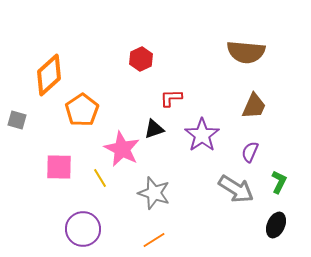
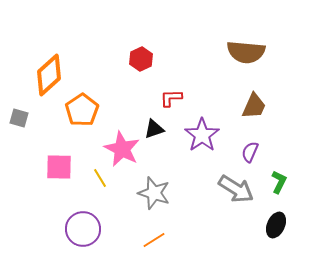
gray square: moved 2 px right, 2 px up
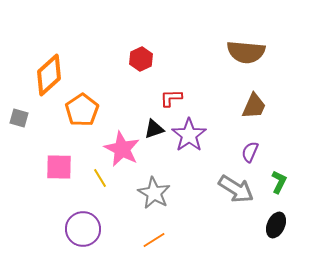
purple star: moved 13 px left
gray star: rotated 12 degrees clockwise
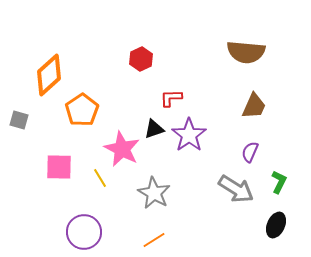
gray square: moved 2 px down
purple circle: moved 1 px right, 3 px down
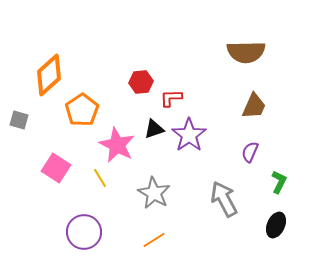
brown semicircle: rotated 6 degrees counterclockwise
red hexagon: moved 23 px down; rotated 20 degrees clockwise
pink star: moved 5 px left, 4 px up
pink square: moved 3 px left, 1 px down; rotated 32 degrees clockwise
gray arrow: moved 12 px left, 10 px down; rotated 150 degrees counterclockwise
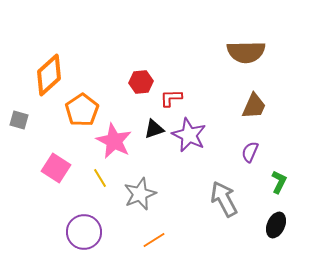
purple star: rotated 12 degrees counterclockwise
pink star: moved 3 px left, 4 px up
gray star: moved 14 px left, 1 px down; rotated 20 degrees clockwise
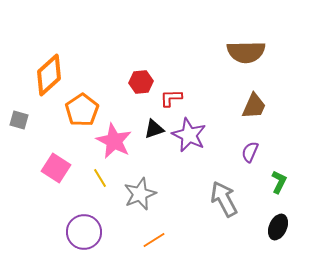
black ellipse: moved 2 px right, 2 px down
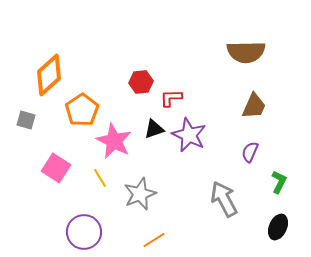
gray square: moved 7 px right
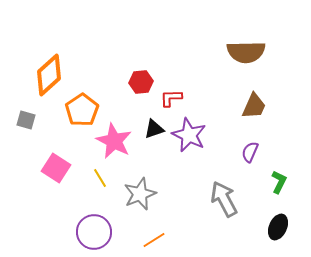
purple circle: moved 10 px right
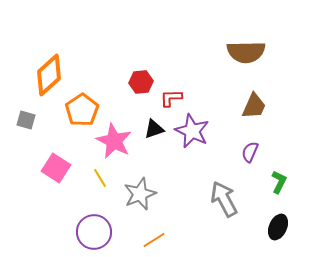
purple star: moved 3 px right, 4 px up
